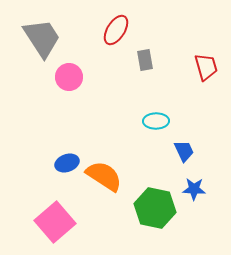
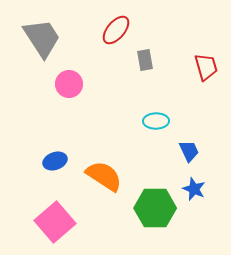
red ellipse: rotated 8 degrees clockwise
pink circle: moved 7 px down
blue trapezoid: moved 5 px right
blue ellipse: moved 12 px left, 2 px up
blue star: rotated 20 degrees clockwise
green hexagon: rotated 12 degrees counterclockwise
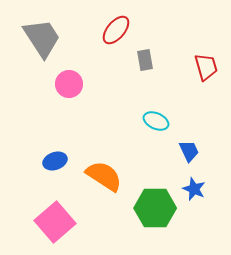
cyan ellipse: rotated 25 degrees clockwise
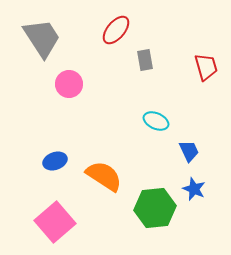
green hexagon: rotated 6 degrees counterclockwise
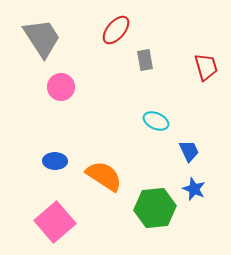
pink circle: moved 8 px left, 3 px down
blue ellipse: rotated 20 degrees clockwise
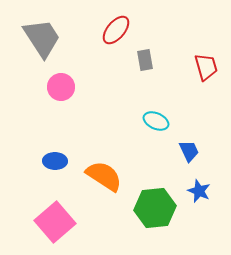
blue star: moved 5 px right, 2 px down
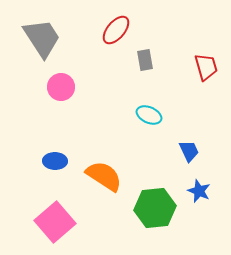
cyan ellipse: moved 7 px left, 6 px up
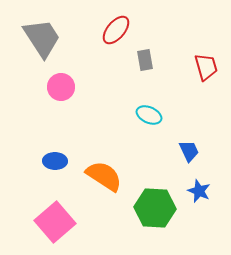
green hexagon: rotated 9 degrees clockwise
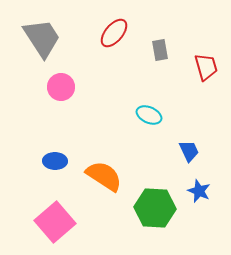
red ellipse: moved 2 px left, 3 px down
gray rectangle: moved 15 px right, 10 px up
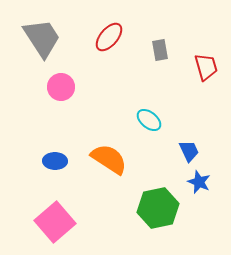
red ellipse: moved 5 px left, 4 px down
cyan ellipse: moved 5 px down; rotated 15 degrees clockwise
orange semicircle: moved 5 px right, 17 px up
blue star: moved 9 px up
green hexagon: moved 3 px right; rotated 15 degrees counterclockwise
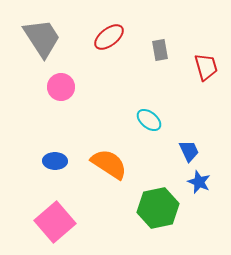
red ellipse: rotated 12 degrees clockwise
orange semicircle: moved 5 px down
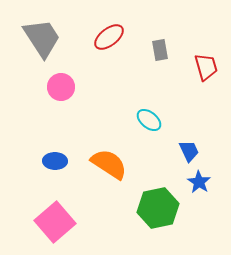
blue star: rotated 10 degrees clockwise
